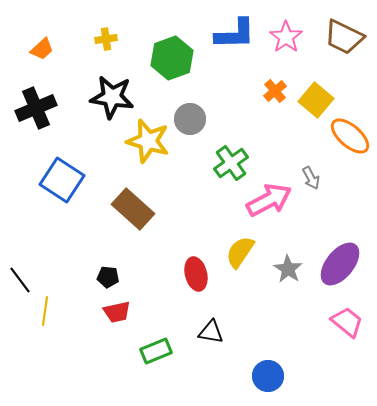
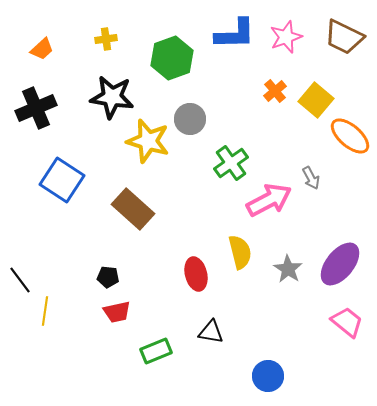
pink star: rotated 16 degrees clockwise
yellow semicircle: rotated 132 degrees clockwise
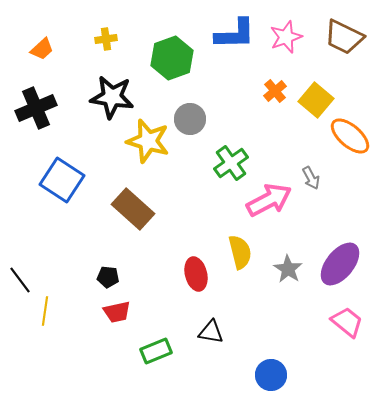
blue circle: moved 3 px right, 1 px up
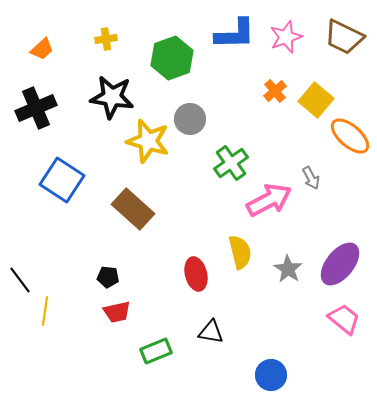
pink trapezoid: moved 3 px left, 3 px up
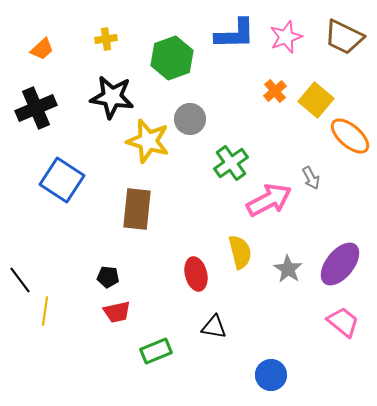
brown rectangle: moved 4 px right; rotated 54 degrees clockwise
pink trapezoid: moved 1 px left, 3 px down
black triangle: moved 3 px right, 5 px up
